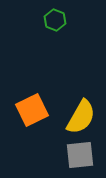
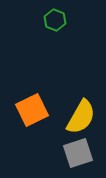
gray square: moved 2 px left, 2 px up; rotated 12 degrees counterclockwise
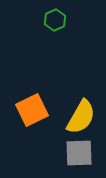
green hexagon: rotated 15 degrees clockwise
gray square: moved 1 px right; rotated 16 degrees clockwise
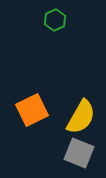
gray square: rotated 24 degrees clockwise
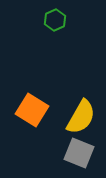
orange square: rotated 32 degrees counterclockwise
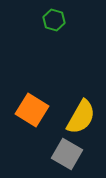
green hexagon: moved 1 px left; rotated 20 degrees counterclockwise
gray square: moved 12 px left, 1 px down; rotated 8 degrees clockwise
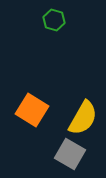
yellow semicircle: moved 2 px right, 1 px down
gray square: moved 3 px right
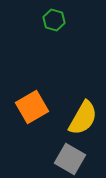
orange square: moved 3 px up; rotated 28 degrees clockwise
gray square: moved 5 px down
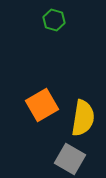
orange square: moved 10 px right, 2 px up
yellow semicircle: rotated 21 degrees counterclockwise
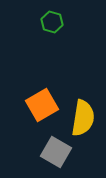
green hexagon: moved 2 px left, 2 px down
gray square: moved 14 px left, 7 px up
